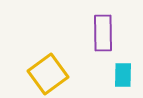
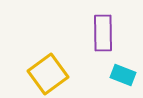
cyan rectangle: rotated 70 degrees counterclockwise
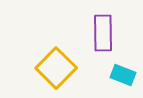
yellow square: moved 8 px right, 6 px up; rotated 9 degrees counterclockwise
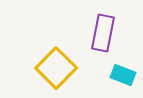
purple rectangle: rotated 12 degrees clockwise
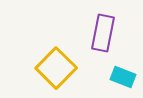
cyan rectangle: moved 2 px down
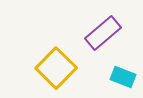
purple rectangle: rotated 39 degrees clockwise
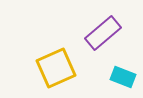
yellow square: rotated 21 degrees clockwise
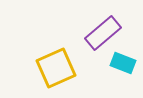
cyan rectangle: moved 14 px up
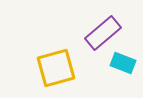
yellow square: rotated 9 degrees clockwise
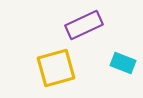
purple rectangle: moved 19 px left, 8 px up; rotated 15 degrees clockwise
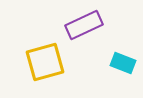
yellow square: moved 11 px left, 6 px up
